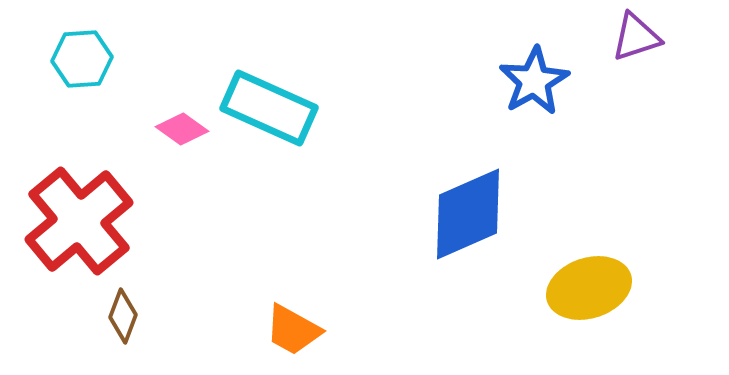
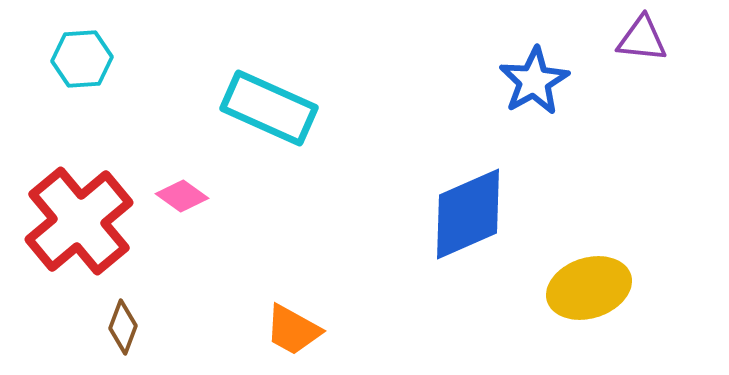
purple triangle: moved 6 px right, 2 px down; rotated 24 degrees clockwise
pink diamond: moved 67 px down
brown diamond: moved 11 px down
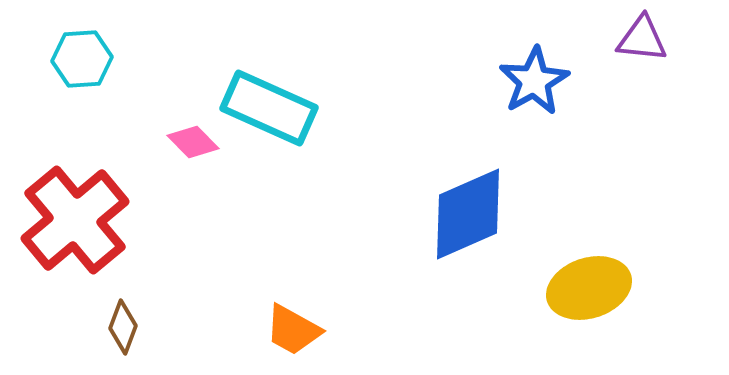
pink diamond: moved 11 px right, 54 px up; rotated 9 degrees clockwise
red cross: moved 4 px left, 1 px up
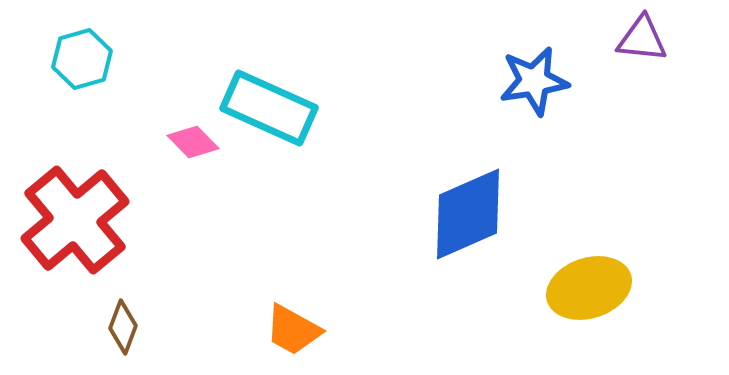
cyan hexagon: rotated 12 degrees counterclockwise
blue star: rotated 20 degrees clockwise
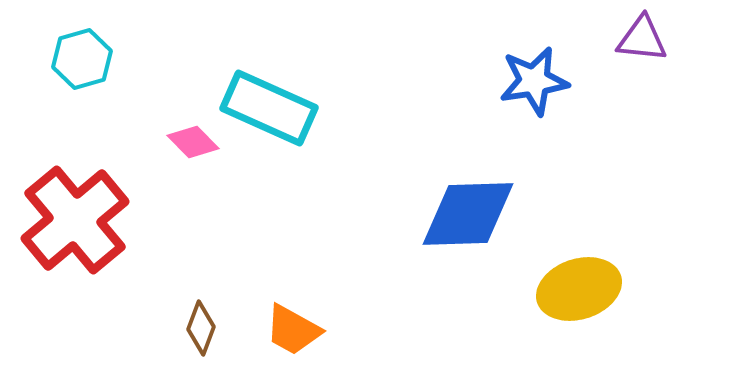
blue diamond: rotated 22 degrees clockwise
yellow ellipse: moved 10 px left, 1 px down
brown diamond: moved 78 px right, 1 px down
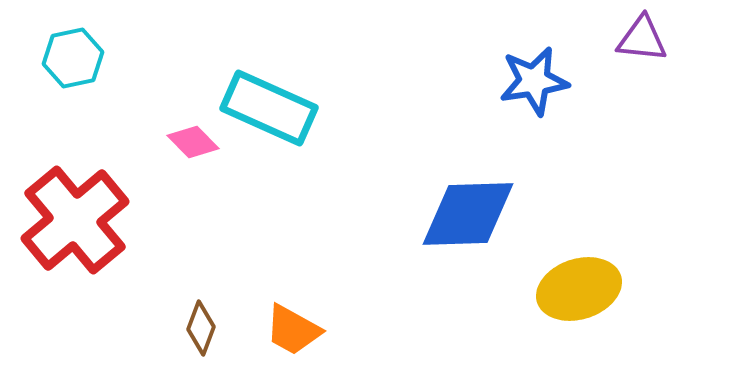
cyan hexagon: moved 9 px left, 1 px up; rotated 4 degrees clockwise
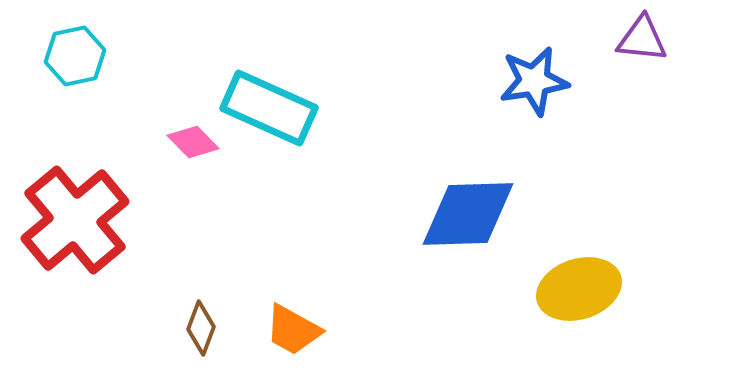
cyan hexagon: moved 2 px right, 2 px up
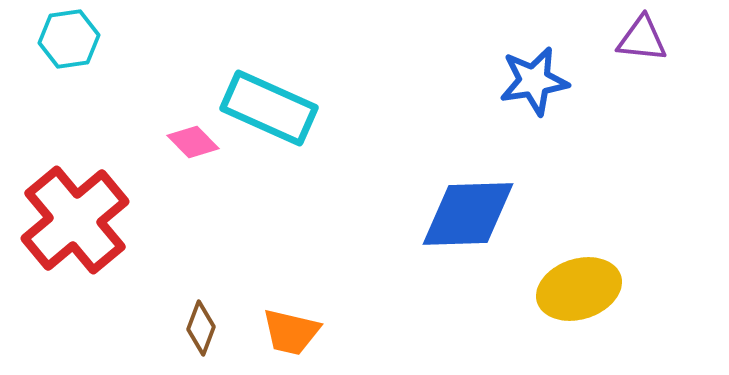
cyan hexagon: moved 6 px left, 17 px up; rotated 4 degrees clockwise
orange trapezoid: moved 2 px left, 2 px down; rotated 16 degrees counterclockwise
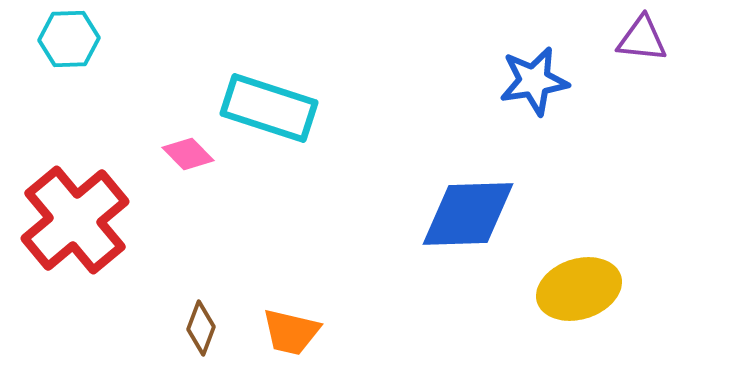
cyan hexagon: rotated 6 degrees clockwise
cyan rectangle: rotated 6 degrees counterclockwise
pink diamond: moved 5 px left, 12 px down
